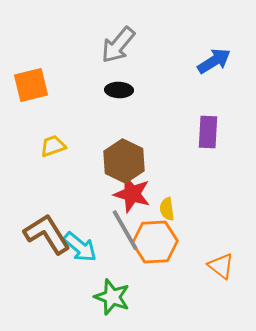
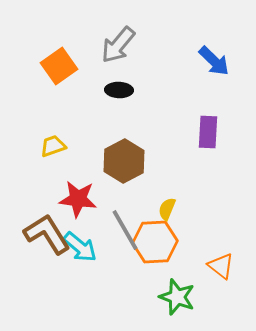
blue arrow: rotated 76 degrees clockwise
orange square: moved 28 px right, 19 px up; rotated 21 degrees counterclockwise
brown hexagon: rotated 6 degrees clockwise
red star: moved 54 px left, 5 px down; rotated 9 degrees counterclockwise
yellow semicircle: rotated 30 degrees clockwise
green star: moved 65 px right
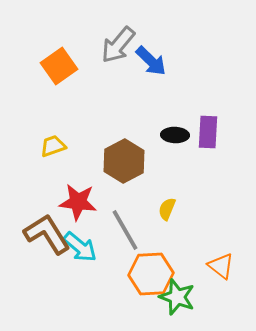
blue arrow: moved 63 px left
black ellipse: moved 56 px right, 45 px down
red star: moved 3 px down
orange hexagon: moved 4 px left, 32 px down
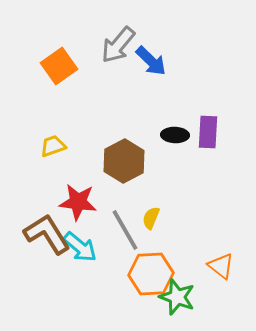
yellow semicircle: moved 16 px left, 9 px down
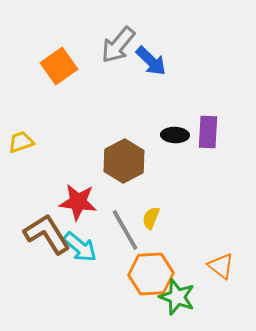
yellow trapezoid: moved 32 px left, 4 px up
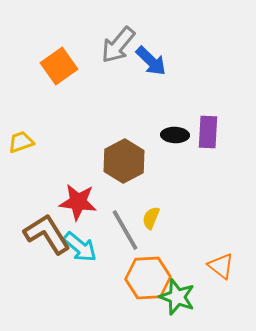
orange hexagon: moved 3 px left, 4 px down
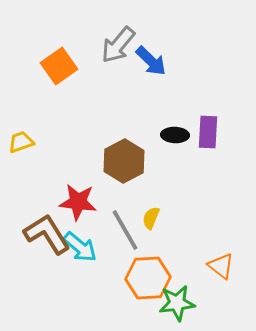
green star: moved 6 px down; rotated 27 degrees counterclockwise
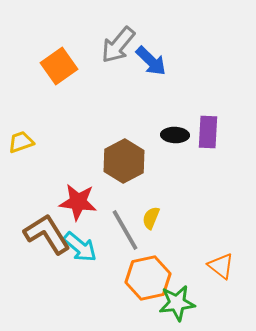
orange hexagon: rotated 9 degrees counterclockwise
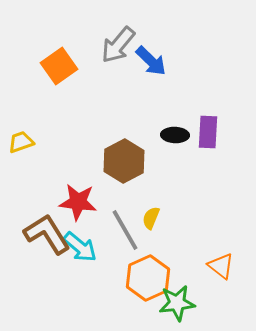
orange hexagon: rotated 12 degrees counterclockwise
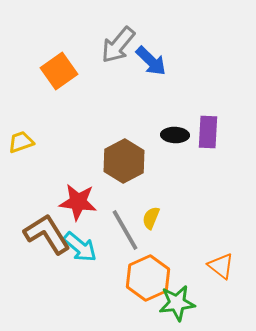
orange square: moved 5 px down
